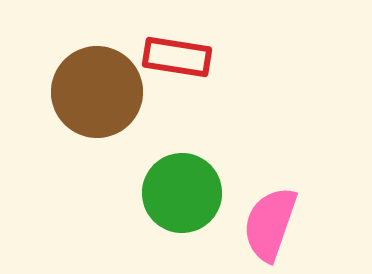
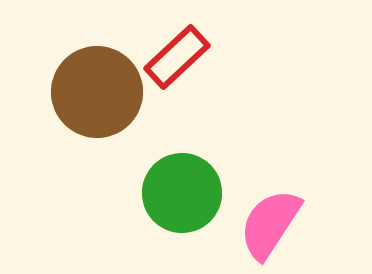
red rectangle: rotated 52 degrees counterclockwise
pink semicircle: rotated 14 degrees clockwise
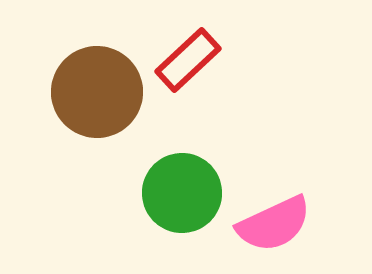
red rectangle: moved 11 px right, 3 px down
pink semicircle: moved 4 px right; rotated 148 degrees counterclockwise
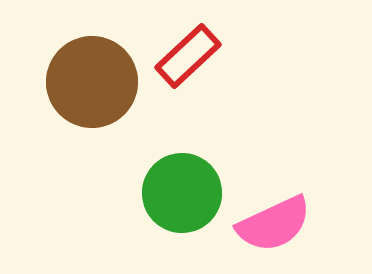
red rectangle: moved 4 px up
brown circle: moved 5 px left, 10 px up
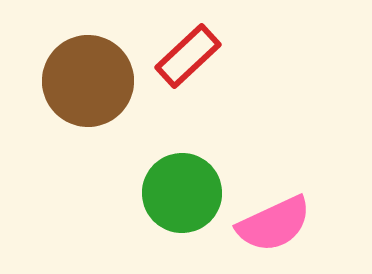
brown circle: moved 4 px left, 1 px up
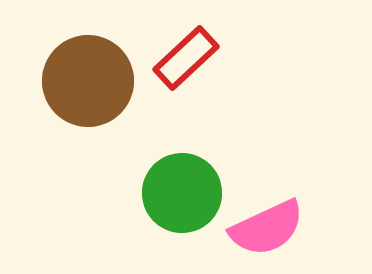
red rectangle: moved 2 px left, 2 px down
pink semicircle: moved 7 px left, 4 px down
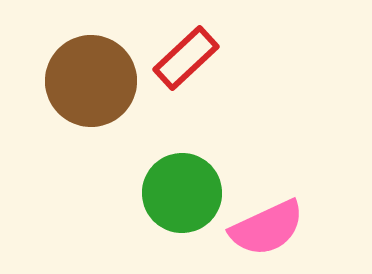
brown circle: moved 3 px right
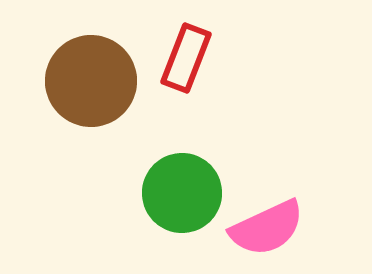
red rectangle: rotated 26 degrees counterclockwise
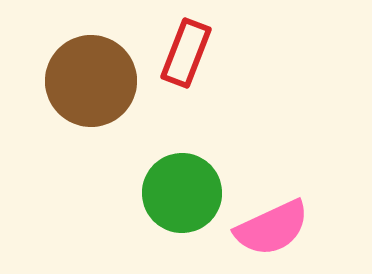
red rectangle: moved 5 px up
pink semicircle: moved 5 px right
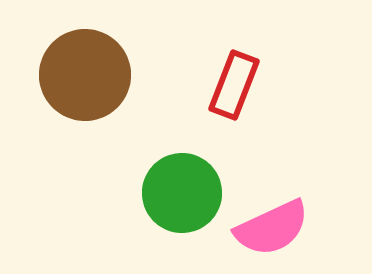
red rectangle: moved 48 px right, 32 px down
brown circle: moved 6 px left, 6 px up
